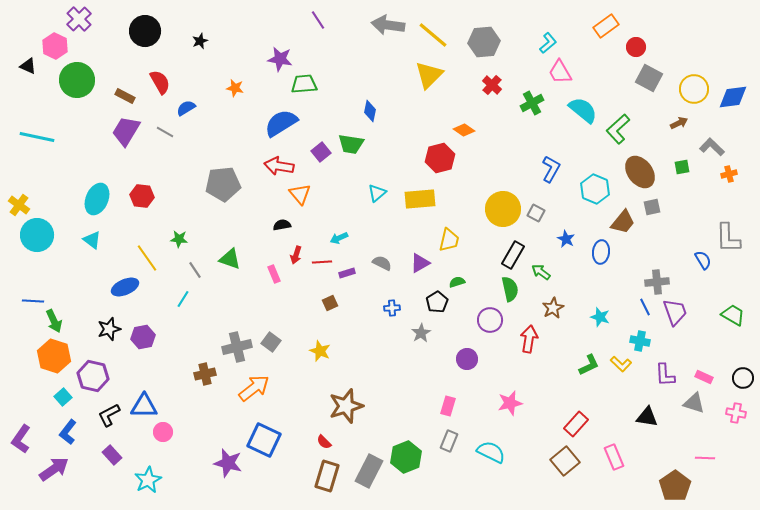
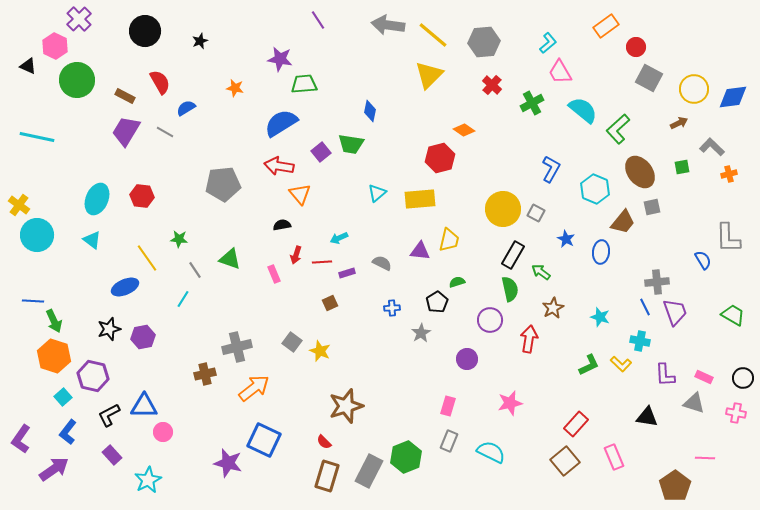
purple triangle at (420, 263): moved 12 px up; rotated 35 degrees clockwise
gray square at (271, 342): moved 21 px right
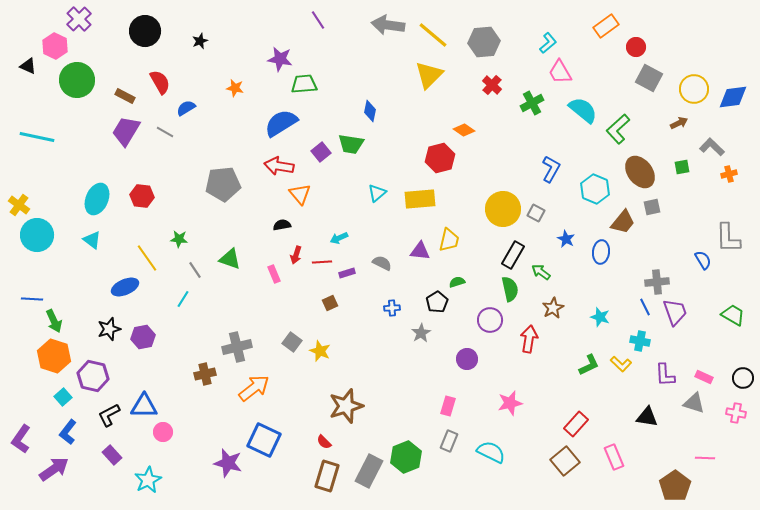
blue line at (33, 301): moved 1 px left, 2 px up
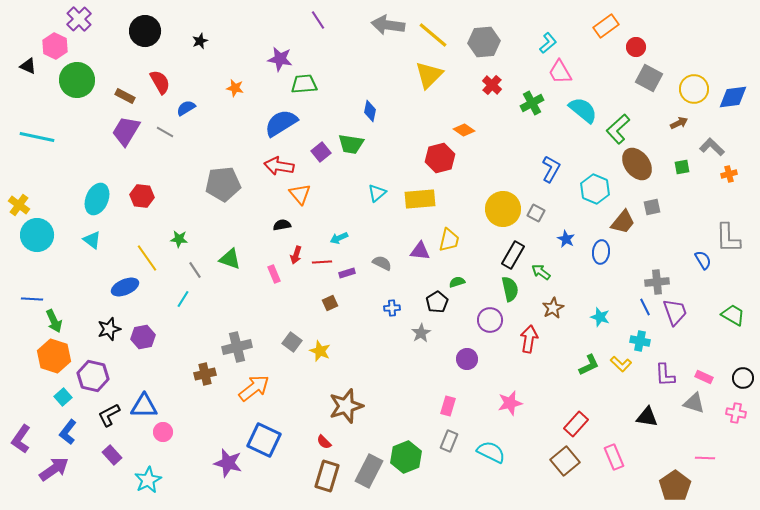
brown ellipse at (640, 172): moved 3 px left, 8 px up
